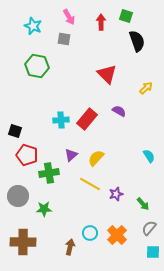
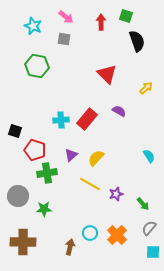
pink arrow: moved 3 px left; rotated 21 degrees counterclockwise
red pentagon: moved 8 px right, 5 px up
green cross: moved 2 px left
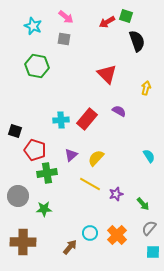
red arrow: moved 6 px right; rotated 119 degrees counterclockwise
yellow arrow: rotated 32 degrees counterclockwise
brown arrow: rotated 28 degrees clockwise
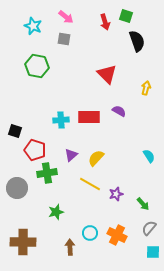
red arrow: moved 2 px left; rotated 77 degrees counterclockwise
red rectangle: moved 2 px right, 2 px up; rotated 50 degrees clockwise
gray circle: moved 1 px left, 8 px up
green star: moved 12 px right, 3 px down; rotated 14 degrees counterclockwise
orange cross: rotated 18 degrees counterclockwise
brown arrow: rotated 42 degrees counterclockwise
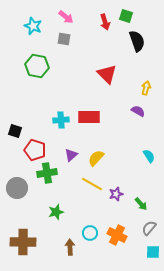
purple semicircle: moved 19 px right
yellow line: moved 2 px right
green arrow: moved 2 px left
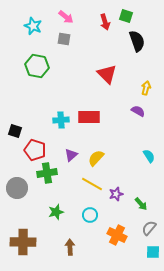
cyan circle: moved 18 px up
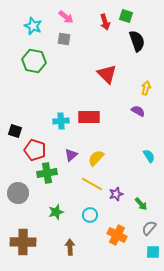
green hexagon: moved 3 px left, 5 px up
cyan cross: moved 1 px down
gray circle: moved 1 px right, 5 px down
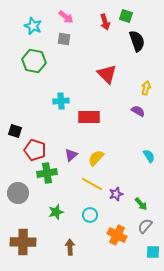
cyan cross: moved 20 px up
gray semicircle: moved 4 px left, 2 px up
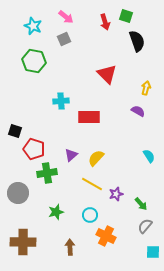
gray square: rotated 32 degrees counterclockwise
red pentagon: moved 1 px left, 1 px up
orange cross: moved 11 px left, 1 px down
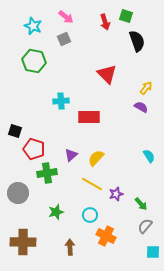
yellow arrow: rotated 24 degrees clockwise
purple semicircle: moved 3 px right, 4 px up
